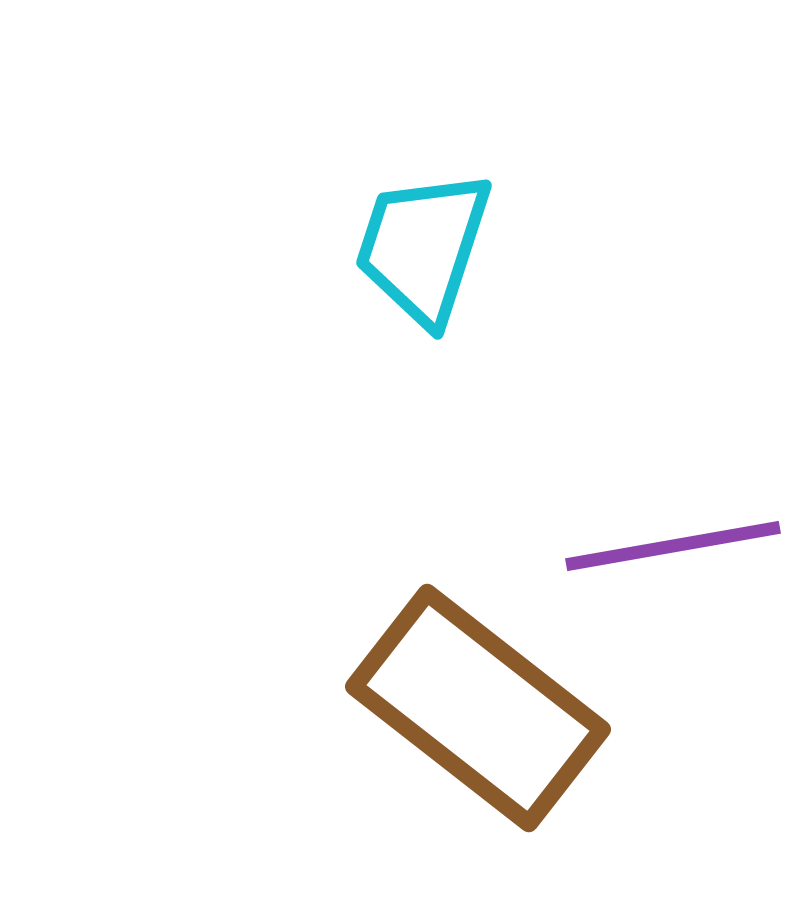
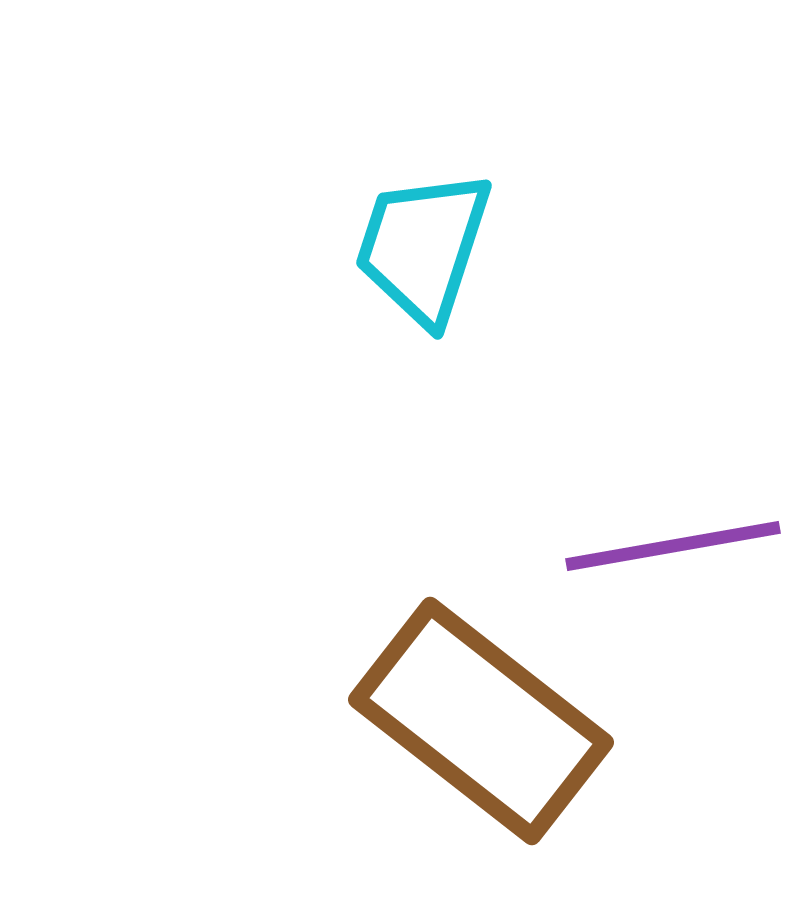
brown rectangle: moved 3 px right, 13 px down
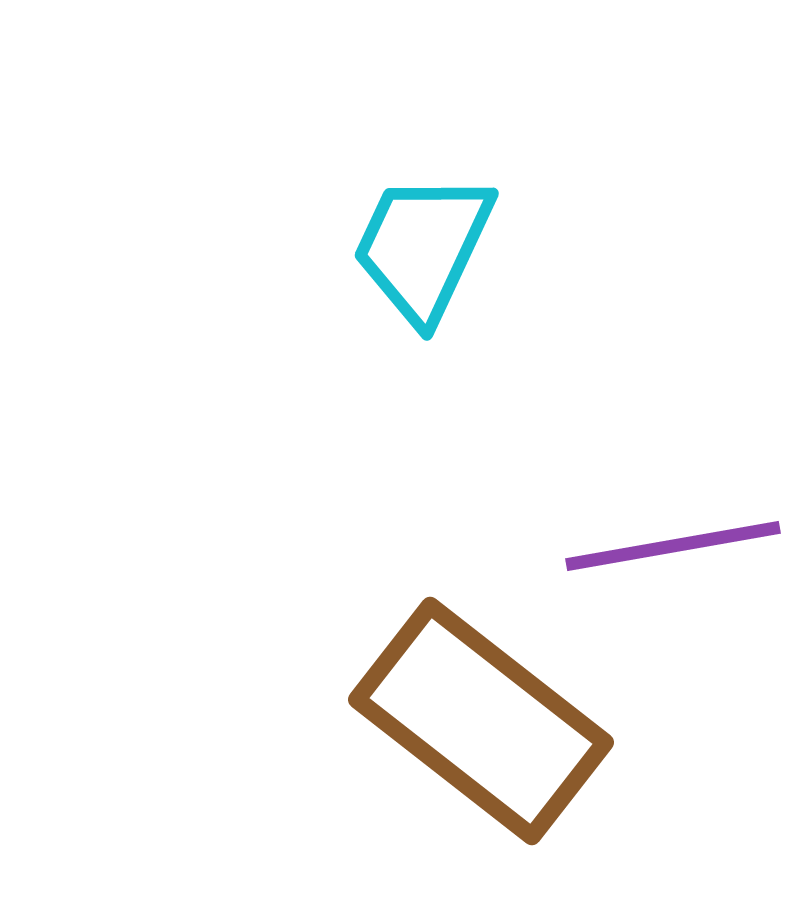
cyan trapezoid: rotated 7 degrees clockwise
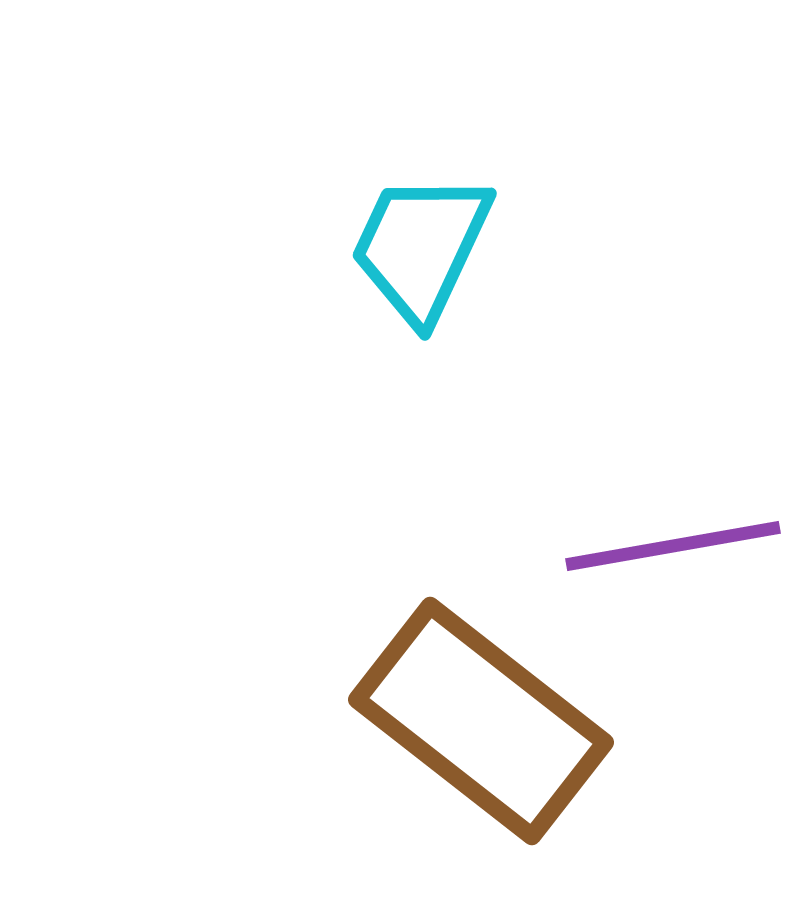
cyan trapezoid: moved 2 px left
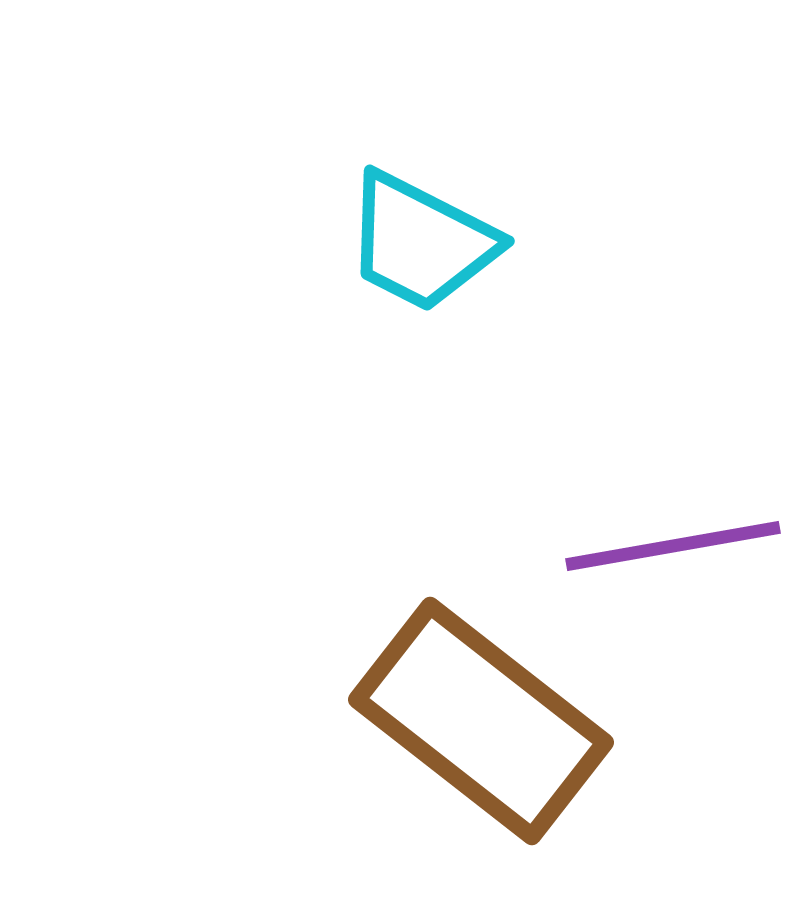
cyan trapezoid: moved 5 px up; rotated 88 degrees counterclockwise
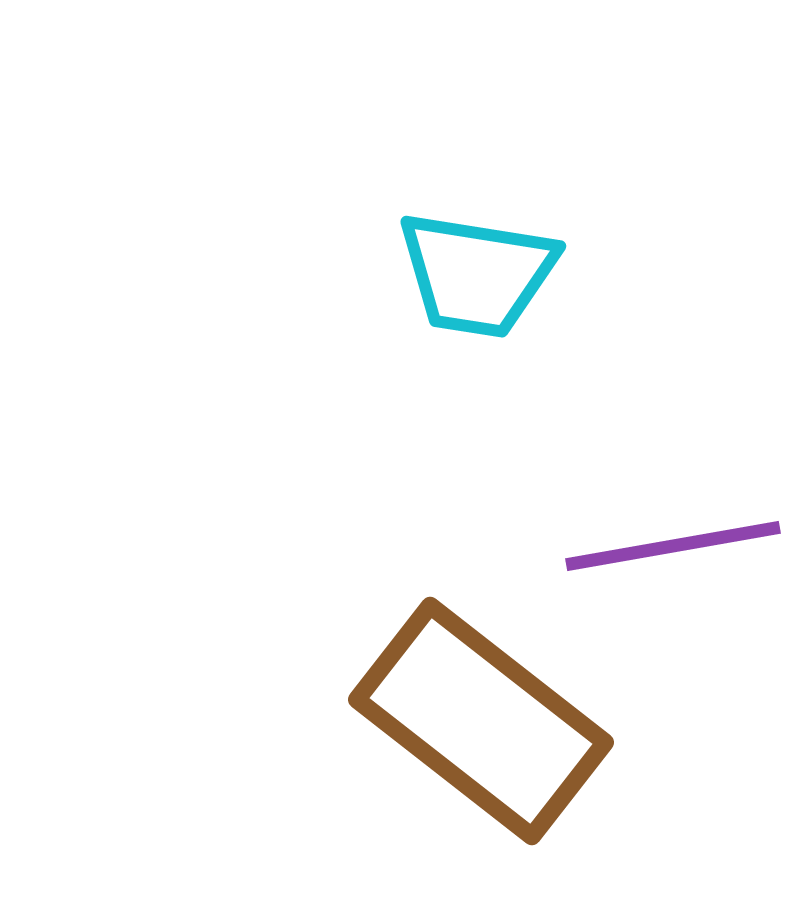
cyan trapezoid: moved 56 px right, 32 px down; rotated 18 degrees counterclockwise
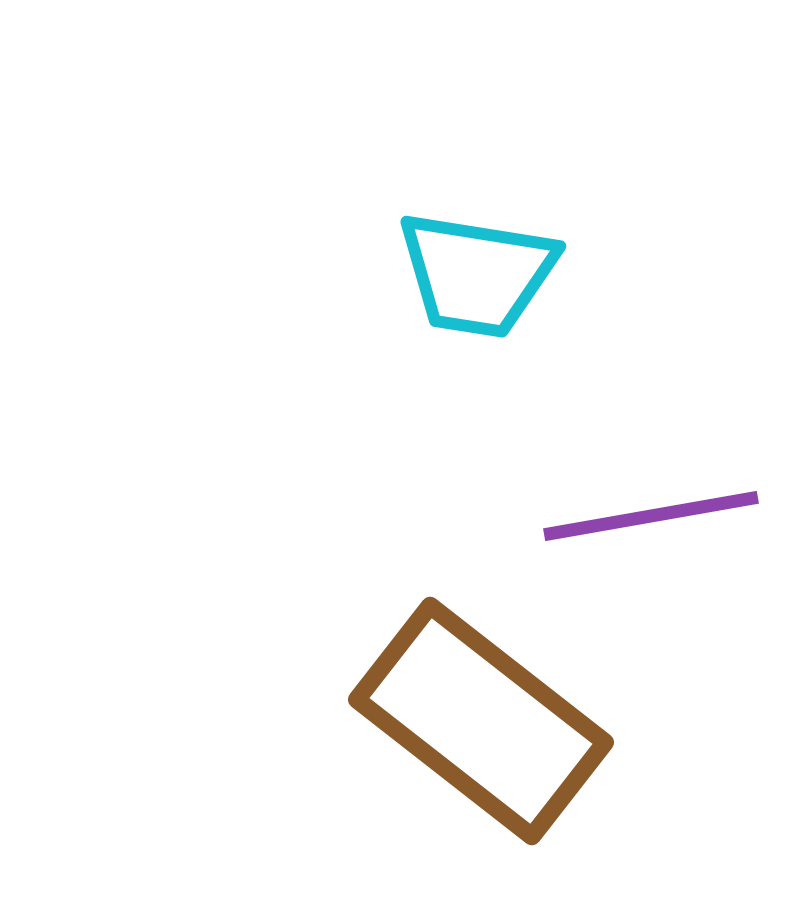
purple line: moved 22 px left, 30 px up
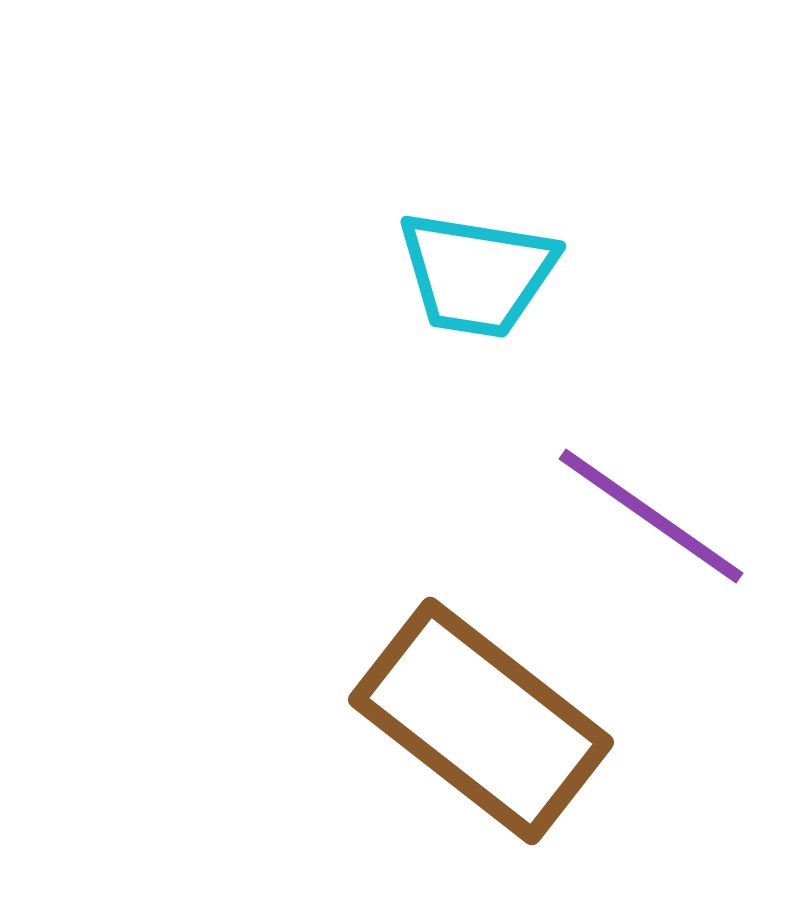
purple line: rotated 45 degrees clockwise
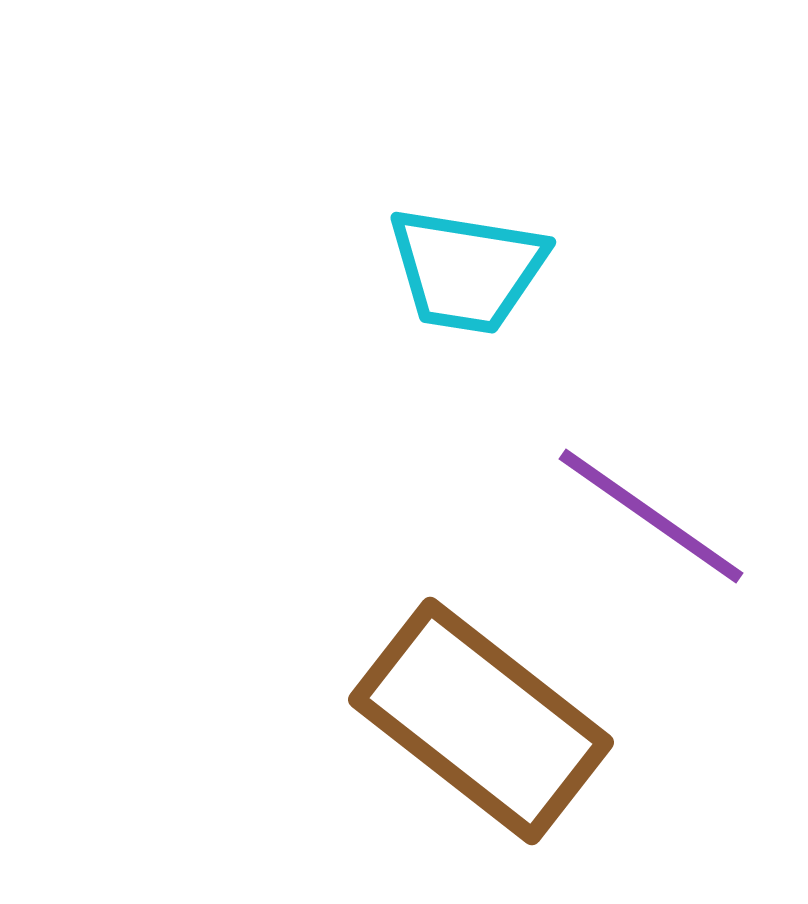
cyan trapezoid: moved 10 px left, 4 px up
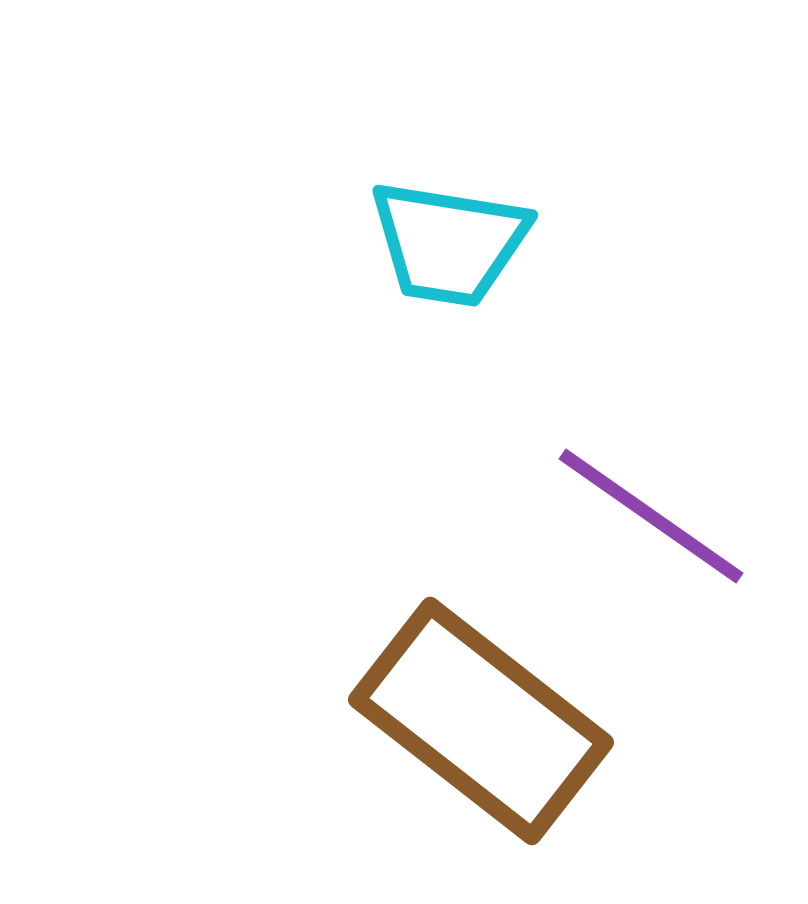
cyan trapezoid: moved 18 px left, 27 px up
